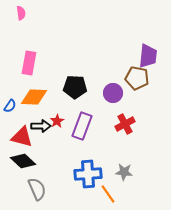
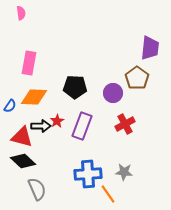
purple trapezoid: moved 2 px right, 8 px up
brown pentagon: rotated 25 degrees clockwise
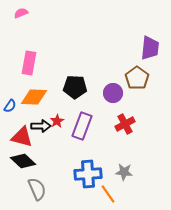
pink semicircle: rotated 104 degrees counterclockwise
